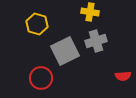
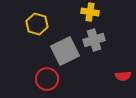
gray cross: moved 2 px left, 1 px up
red circle: moved 6 px right, 1 px down
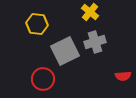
yellow cross: rotated 30 degrees clockwise
yellow hexagon: rotated 10 degrees counterclockwise
gray cross: moved 1 px right, 2 px down
red circle: moved 4 px left
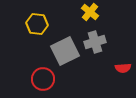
red semicircle: moved 8 px up
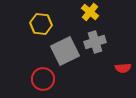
yellow hexagon: moved 4 px right
